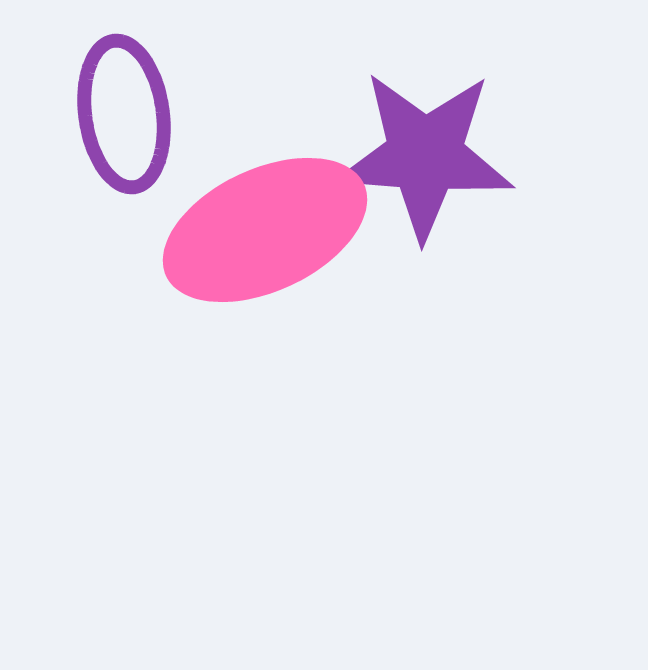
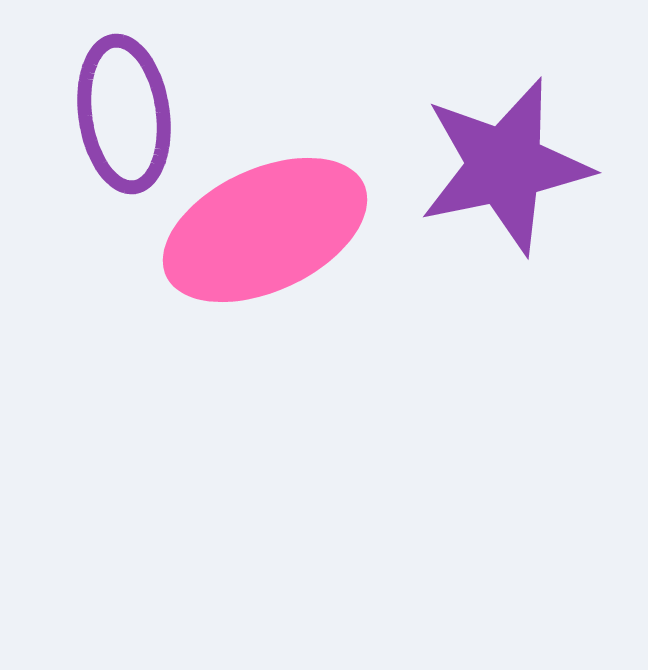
purple star: moved 80 px right, 11 px down; rotated 16 degrees counterclockwise
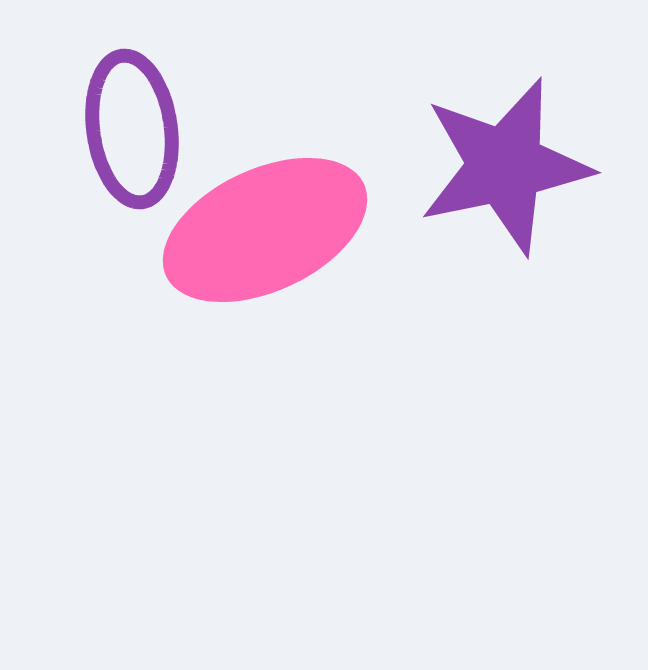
purple ellipse: moved 8 px right, 15 px down
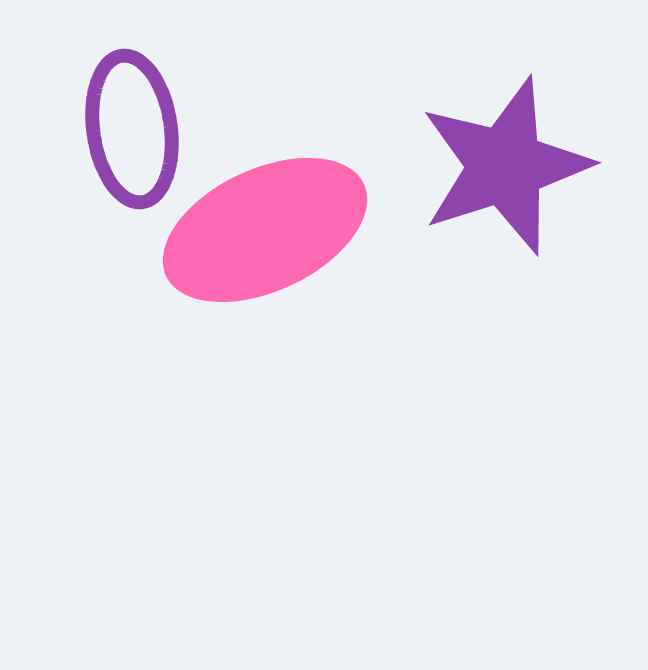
purple star: rotated 6 degrees counterclockwise
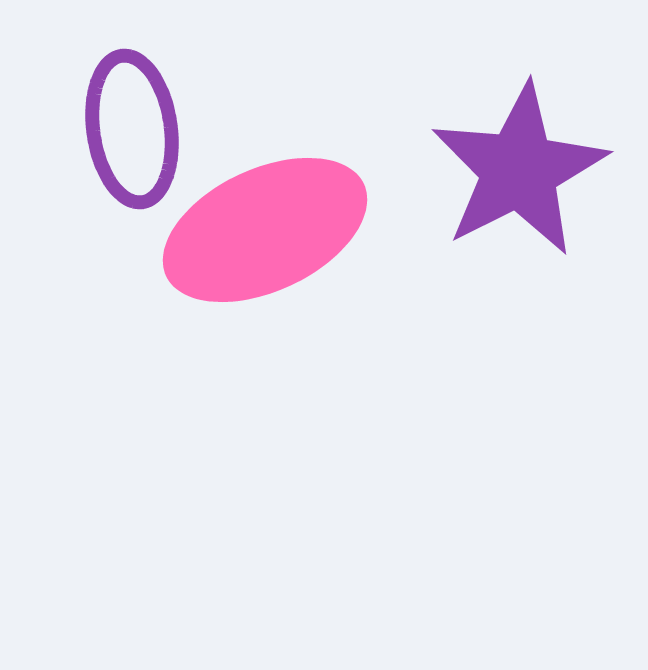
purple star: moved 14 px right, 4 px down; rotated 9 degrees counterclockwise
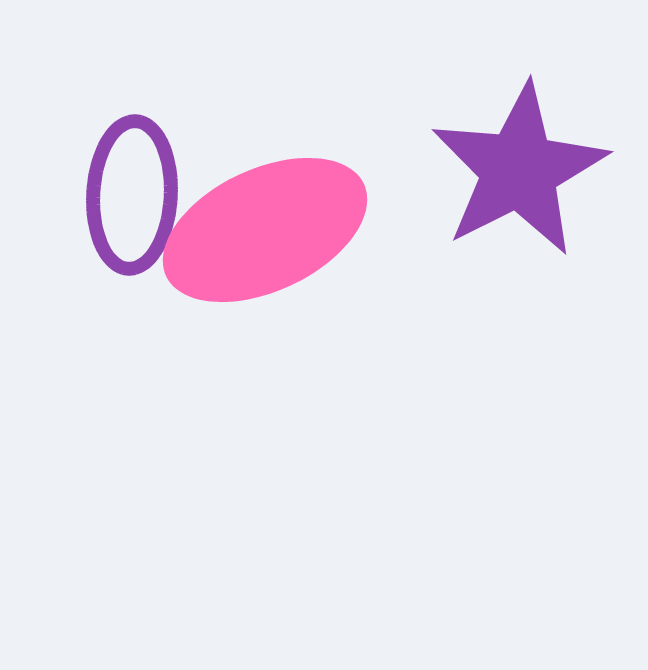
purple ellipse: moved 66 px down; rotated 11 degrees clockwise
